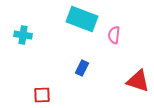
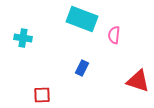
cyan cross: moved 3 px down
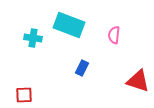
cyan rectangle: moved 13 px left, 6 px down
cyan cross: moved 10 px right
red square: moved 18 px left
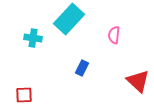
cyan rectangle: moved 6 px up; rotated 68 degrees counterclockwise
red triangle: rotated 25 degrees clockwise
